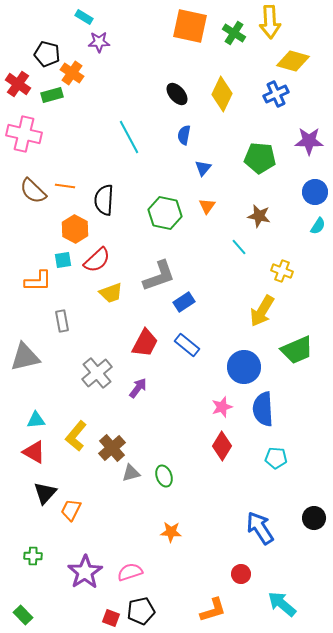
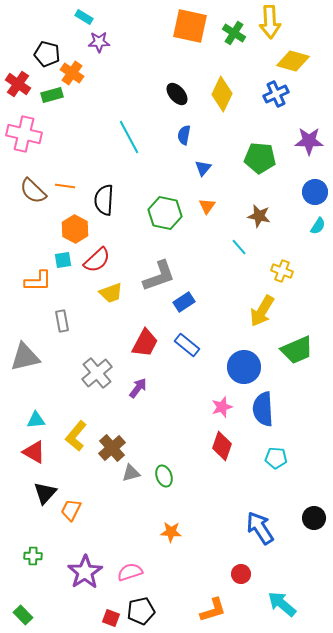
red diamond at (222, 446): rotated 12 degrees counterclockwise
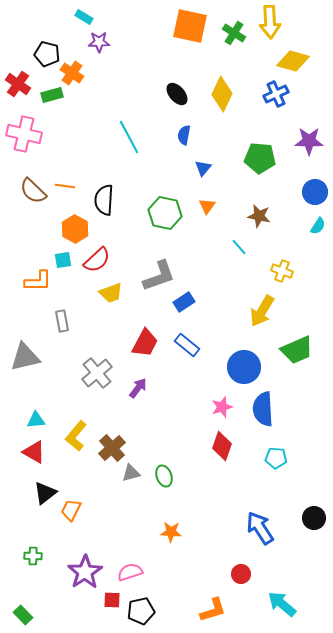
black triangle at (45, 493): rotated 10 degrees clockwise
red square at (111, 618): moved 1 px right, 18 px up; rotated 18 degrees counterclockwise
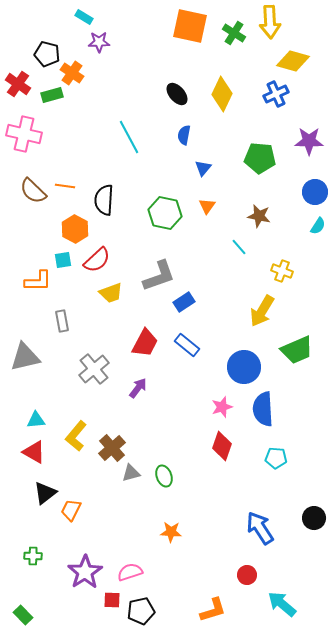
gray cross at (97, 373): moved 3 px left, 4 px up
red circle at (241, 574): moved 6 px right, 1 px down
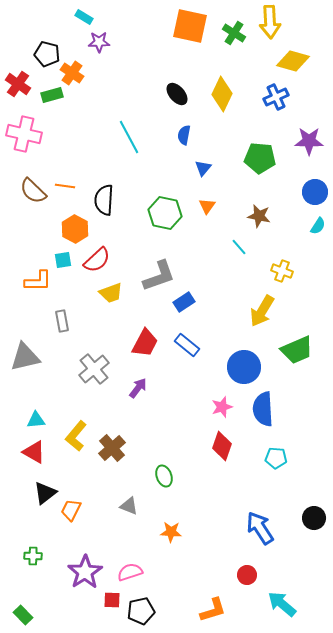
blue cross at (276, 94): moved 3 px down
gray triangle at (131, 473): moved 2 px left, 33 px down; rotated 36 degrees clockwise
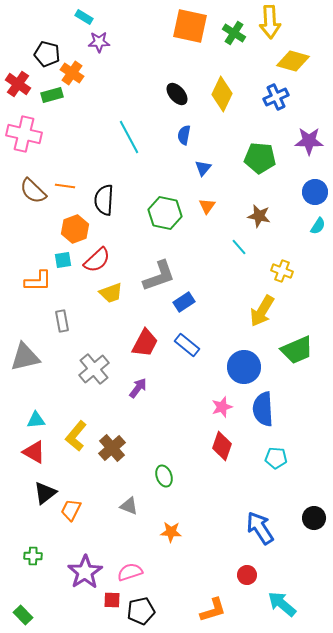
orange hexagon at (75, 229): rotated 12 degrees clockwise
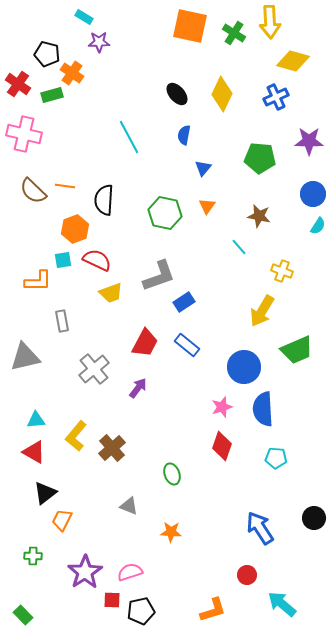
blue circle at (315, 192): moved 2 px left, 2 px down
red semicircle at (97, 260): rotated 112 degrees counterclockwise
green ellipse at (164, 476): moved 8 px right, 2 px up
orange trapezoid at (71, 510): moved 9 px left, 10 px down
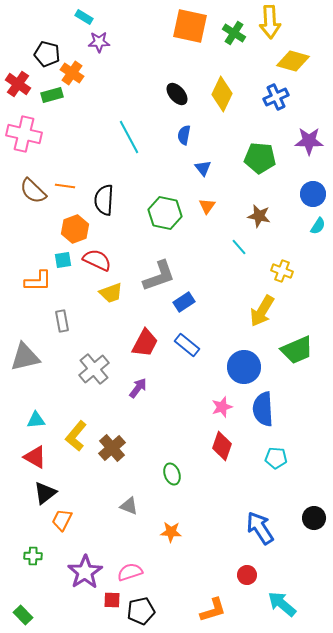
blue triangle at (203, 168): rotated 18 degrees counterclockwise
red triangle at (34, 452): moved 1 px right, 5 px down
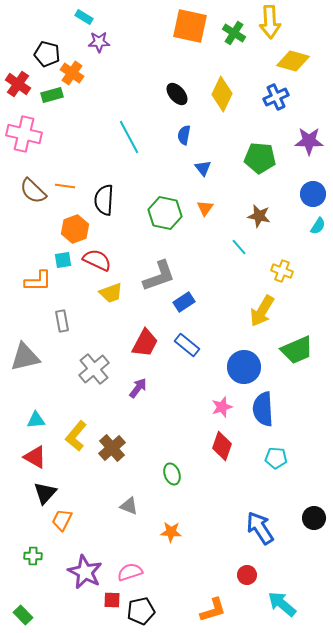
orange triangle at (207, 206): moved 2 px left, 2 px down
black triangle at (45, 493): rotated 10 degrees counterclockwise
purple star at (85, 572): rotated 12 degrees counterclockwise
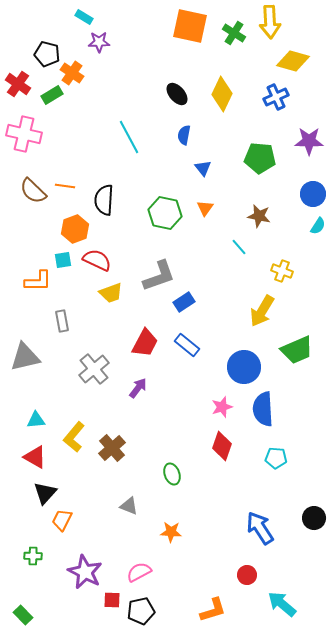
green rectangle at (52, 95): rotated 15 degrees counterclockwise
yellow L-shape at (76, 436): moved 2 px left, 1 px down
pink semicircle at (130, 572): moved 9 px right; rotated 10 degrees counterclockwise
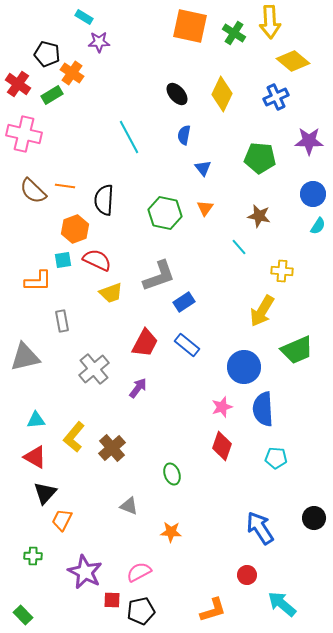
yellow diamond at (293, 61): rotated 24 degrees clockwise
yellow cross at (282, 271): rotated 15 degrees counterclockwise
